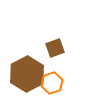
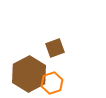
brown hexagon: moved 2 px right
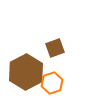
brown hexagon: moved 3 px left, 2 px up
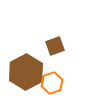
brown square: moved 2 px up
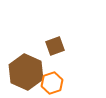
brown hexagon: rotated 8 degrees counterclockwise
